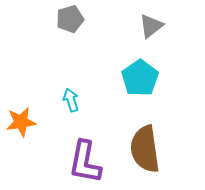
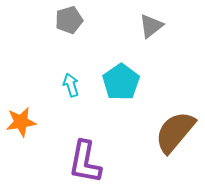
gray pentagon: moved 1 px left, 1 px down
cyan pentagon: moved 19 px left, 4 px down
cyan arrow: moved 15 px up
brown semicircle: moved 30 px right, 17 px up; rotated 48 degrees clockwise
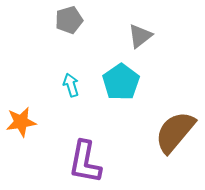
gray triangle: moved 11 px left, 10 px down
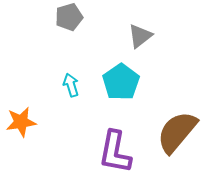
gray pentagon: moved 3 px up
brown semicircle: moved 2 px right
purple L-shape: moved 30 px right, 10 px up
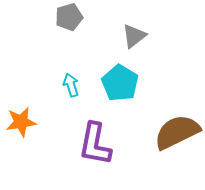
gray triangle: moved 6 px left
cyan pentagon: moved 1 px left, 1 px down; rotated 6 degrees counterclockwise
brown semicircle: rotated 24 degrees clockwise
purple L-shape: moved 20 px left, 8 px up
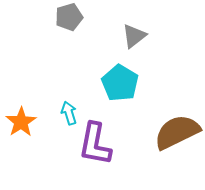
cyan arrow: moved 2 px left, 28 px down
orange star: rotated 24 degrees counterclockwise
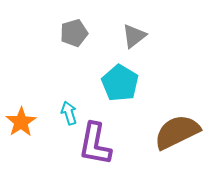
gray pentagon: moved 5 px right, 16 px down
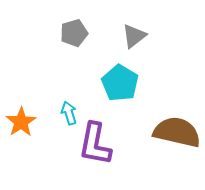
brown semicircle: rotated 39 degrees clockwise
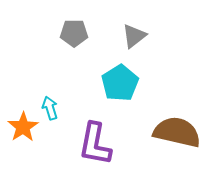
gray pentagon: rotated 16 degrees clockwise
cyan pentagon: rotated 9 degrees clockwise
cyan arrow: moved 19 px left, 5 px up
orange star: moved 2 px right, 5 px down
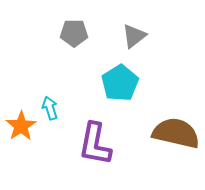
orange star: moved 2 px left, 1 px up
brown semicircle: moved 1 px left, 1 px down
